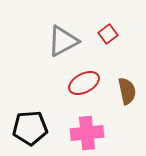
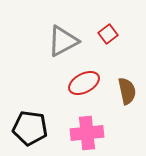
black pentagon: rotated 12 degrees clockwise
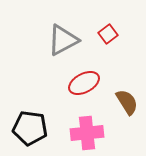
gray triangle: moved 1 px up
brown semicircle: moved 11 px down; rotated 20 degrees counterclockwise
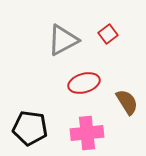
red ellipse: rotated 12 degrees clockwise
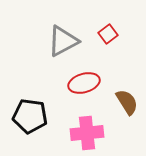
gray triangle: moved 1 px down
black pentagon: moved 12 px up
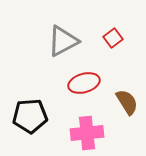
red square: moved 5 px right, 4 px down
black pentagon: rotated 12 degrees counterclockwise
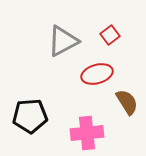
red square: moved 3 px left, 3 px up
red ellipse: moved 13 px right, 9 px up
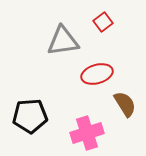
red square: moved 7 px left, 13 px up
gray triangle: rotated 20 degrees clockwise
brown semicircle: moved 2 px left, 2 px down
pink cross: rotated 12 degrees counterclockwise
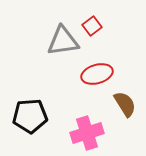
red square: moved 11 px left, 4 px down
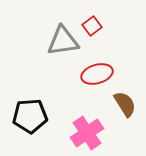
pink cross: rotated 16 degrees counterclockwise
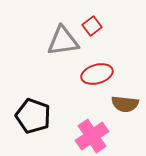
brown semicircle: rotated 128 degrees clockwise
black pentagon: moved 3 px right; rotated 24 degrees clockwise
pink cross: moved 5 px right, 3 px down
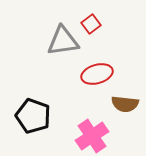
red square: moved 1 px left, 2 px up
